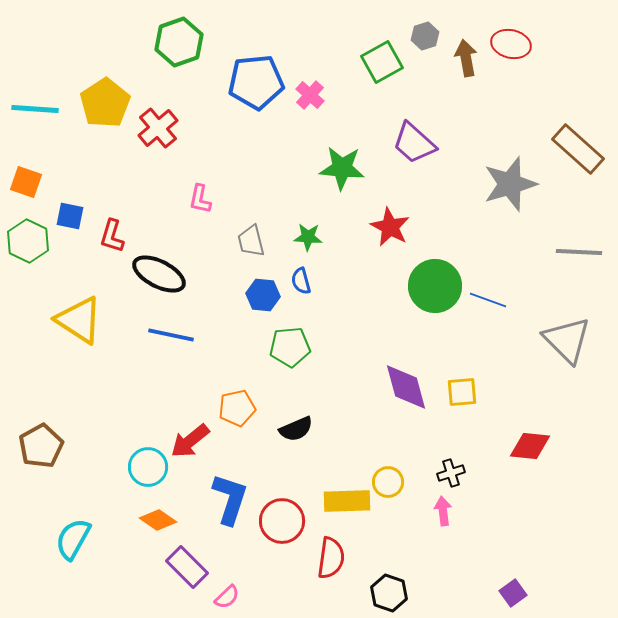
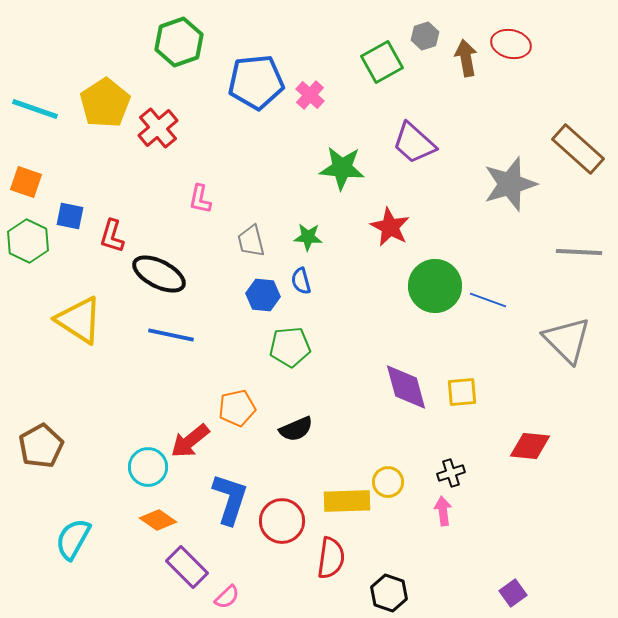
cyan line at (35, 109): rotated 15 degrees clockwise
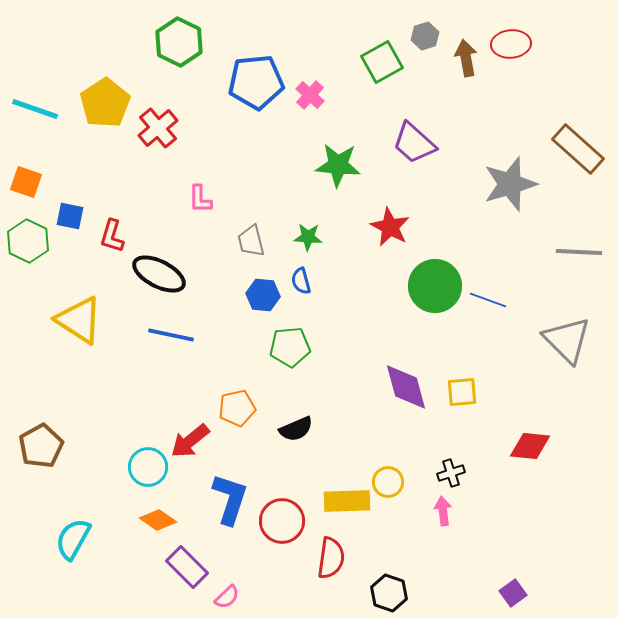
green hexagon at (179, 42): rotated 15 degrees counterclockwise
red ellipse at (511, 44): rotated 18 degrees counterclockwise
green star at (342, 168): moved 4 px left, 3 px up
pink L-shape at (200, 199): rotated 12 degrees counterclockwise
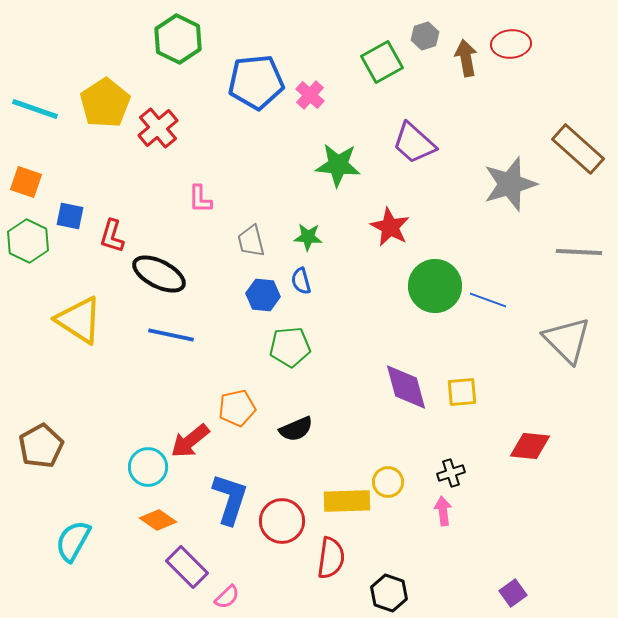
green hexagon at (179, 42): moved 1 px left, 3 px up
cyan semicircle at (73, 539): moved 2 px down
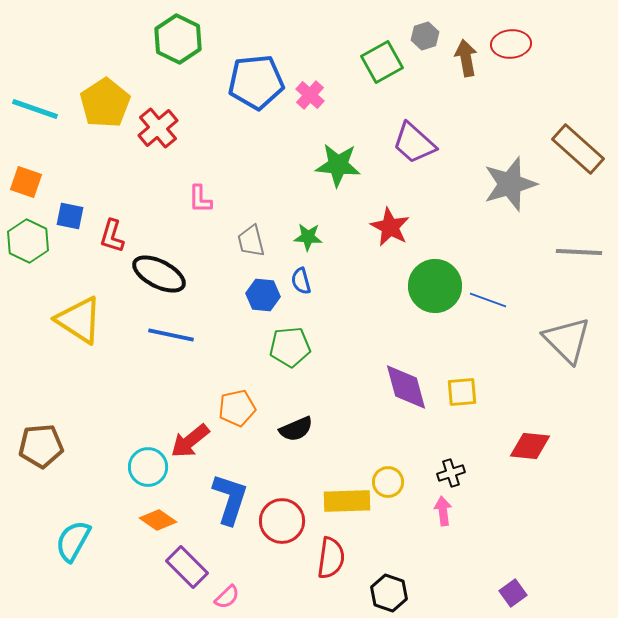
brown pentagon at (41, 446): rotated 24 degrees clockwise
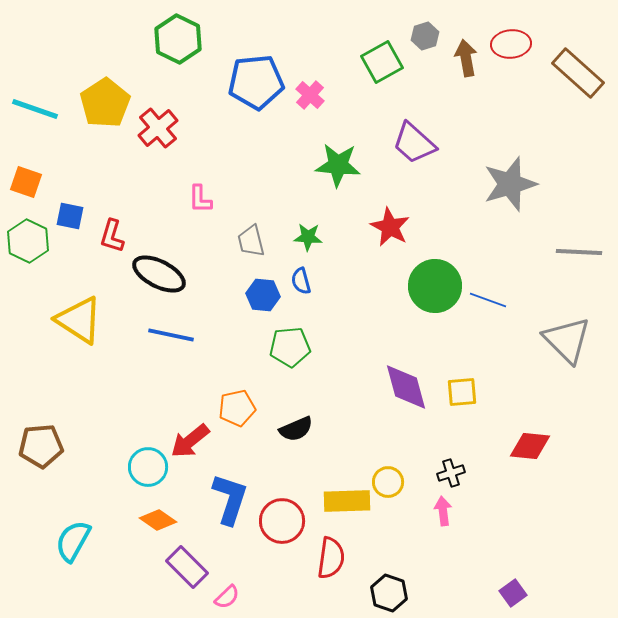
brown rectangle at (578, 149): moved 76 px up
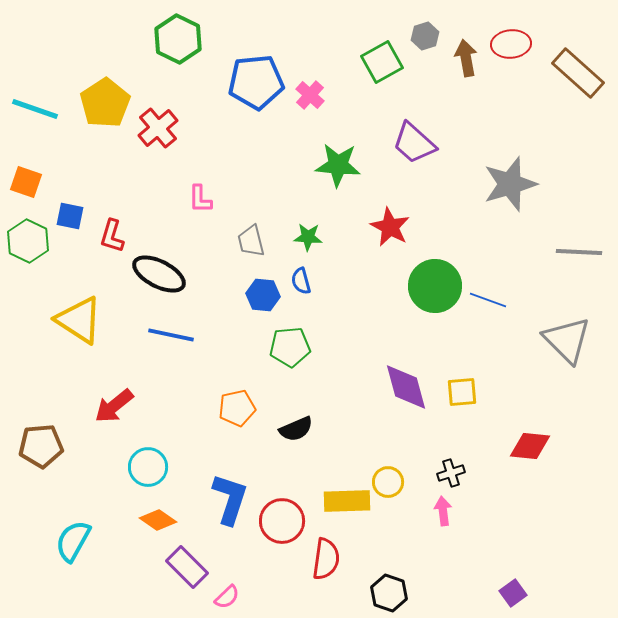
red arrow at (190, 441): moved 76 px left, 35 px up
red semicircle at (331, 558): moved 5 px left, 1 px down
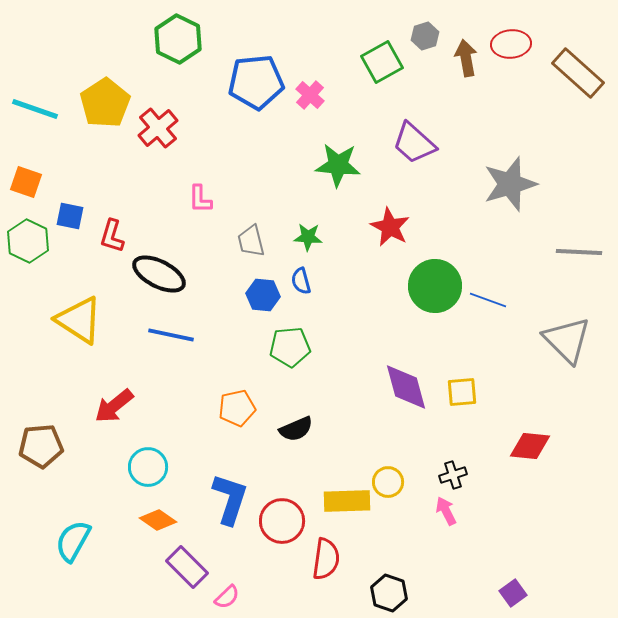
black cross at (451, 473): moved 2 px right, 2 px down
pink arrow at (443, 511): moved 3 px right; rotated 20 degrees counterclockwise
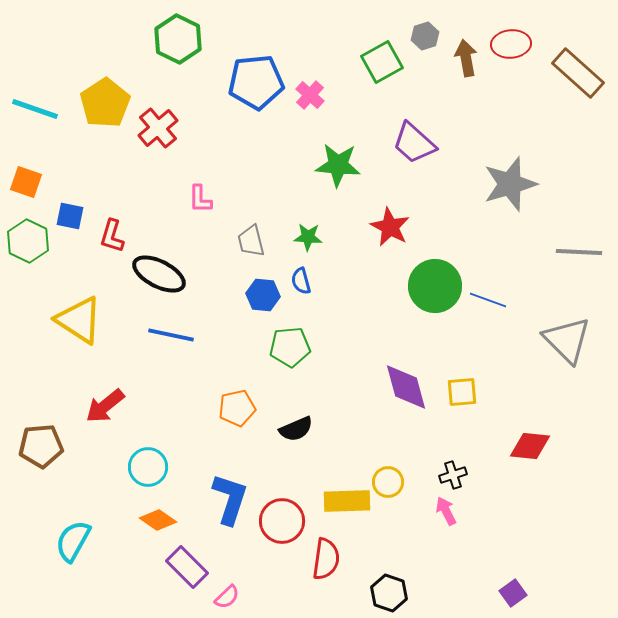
red arrow at (114, 406): moved 9 px left
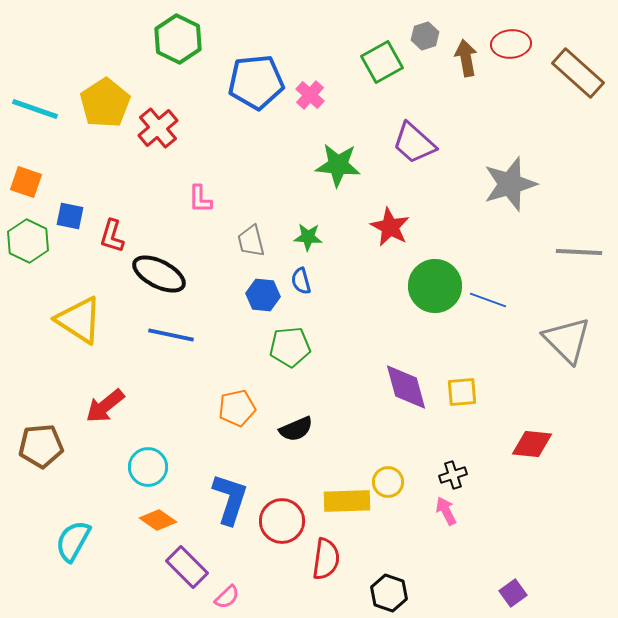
red diamond at (530, 446): moved 2 px right, 2 px up
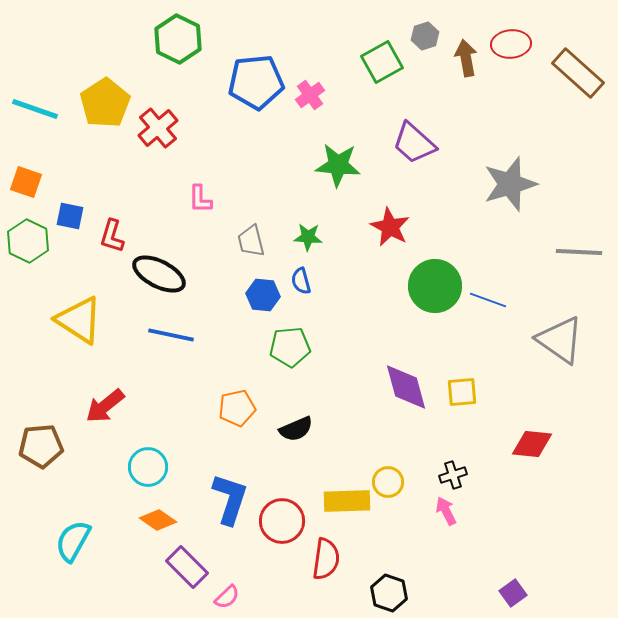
pink cross at (310, 95): rotated 12 degrees clockwise
gray triangle at (567, 340): moved 7 px left; rotated 10 degrees counterclockwise
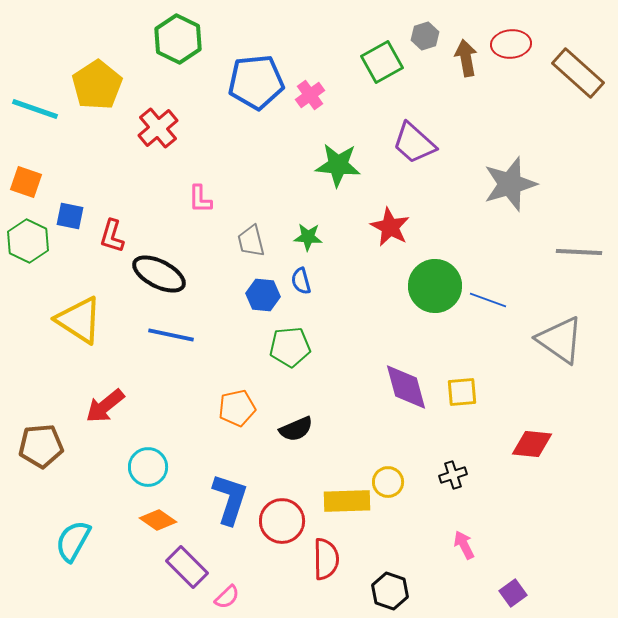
yellow pentagon at (105, 103): moved 8 px left, 18 px up
pink arrow at (446, 511): moved 18 px right, 34 px down
red semicircle at (326, 559): rotated 9 degrees counterclockwise
black hexagon at (389, 593): moved 1 px right, 2 px up
